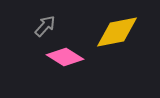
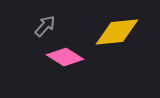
yellow diamond: rotated 6 degrees clockwise
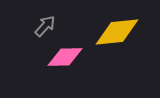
pink diamond: rotated 33 degrees counterclockwise
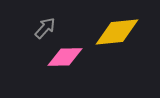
gray arrow: moved 2 px down
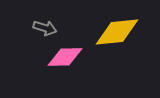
gray arrow: rotated 65 degrees clockwise
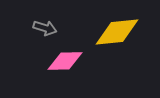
pink diamond: moved 4 px down
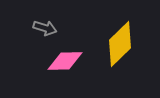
yellow diamond: moved 3 px right, 12 px down; rotated 39 degrees counterclockwise
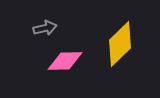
gray arrow: rotated 30 degrees counterclockwise
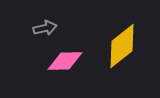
yellow diamond: moved 2 px right, 2 px down; rotated 6 degrees clockwise
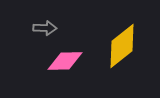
gray arrow: rotated 15 degrees clockwise
